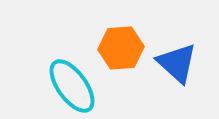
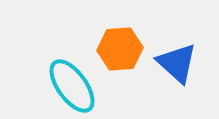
orange hexagon: moved 1 px left, 1 px down
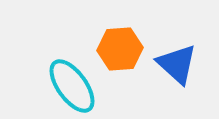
blue triangle: moved 1 px down
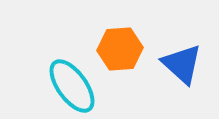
blue triangle: moved 5 px right
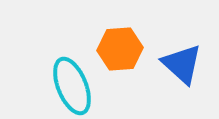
cyan ellipse: rotated 14 degrees clockwise
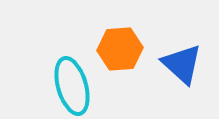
cyan ellipse: rotated 6 degrees clockwise
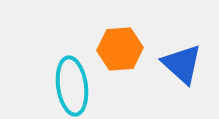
cyan ellipse: rotated 8 degrees clockwise
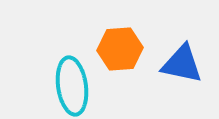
blue triangle: rotated 30 degrees counterclockwise
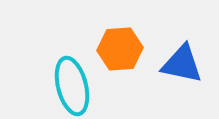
cyan ellipse: rotated 6 degrees counterclockwise
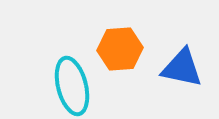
blue triangle: moved 4 px down
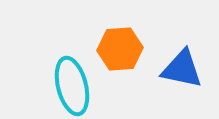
blue triangle: moved 1 px down
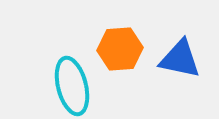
blue triangle: moved 2 px left, 10 px up
